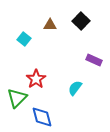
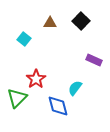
brown triangle: moved 2 px up
blue diamond: moved 16 px right, 11 px up
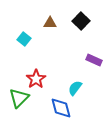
green triangle: moved 2 px right
blue diamond: moved 3 px right, 2 px down
